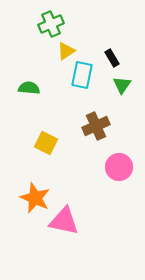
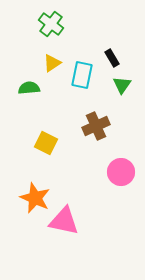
green cross: rotated 30 degrees counterclockwise
yellow triangle: moved 14 px left, 12 px down
green semicircle: rotated 10 degrees counterclockwise
pink circle: moved 2 px right, 5 px down
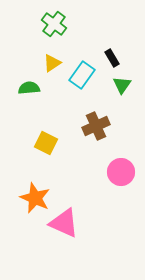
green cross: moved 3 px right
cyan rectangle: rotated 24 degrees clockwise
pink triangle: moved 2 px down; rotated 12 degrees clockwise
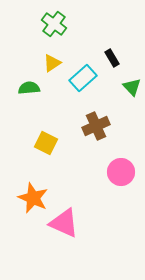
cyan rectangle: moved 1 px right, 3 px down; rotated 12 degrees clockwise
green triangle: moved 10 px right, 2 px down; rotated 18 degrees counterclockwise
orange star: moved 2 px left
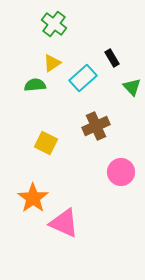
green semicircle: moved 6 px right, 3 px up
orange star: rotated 12 degrees clockwise
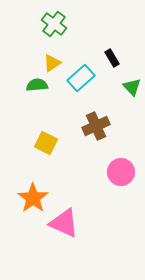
cyan rectangle: moved 2 px left
green semicircle: moved 2 px right
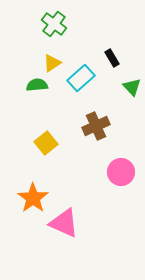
yellow square: rotated 25 degrees clockwise
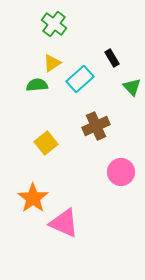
cyan rectangle: moved 1 px left, 1 px down
